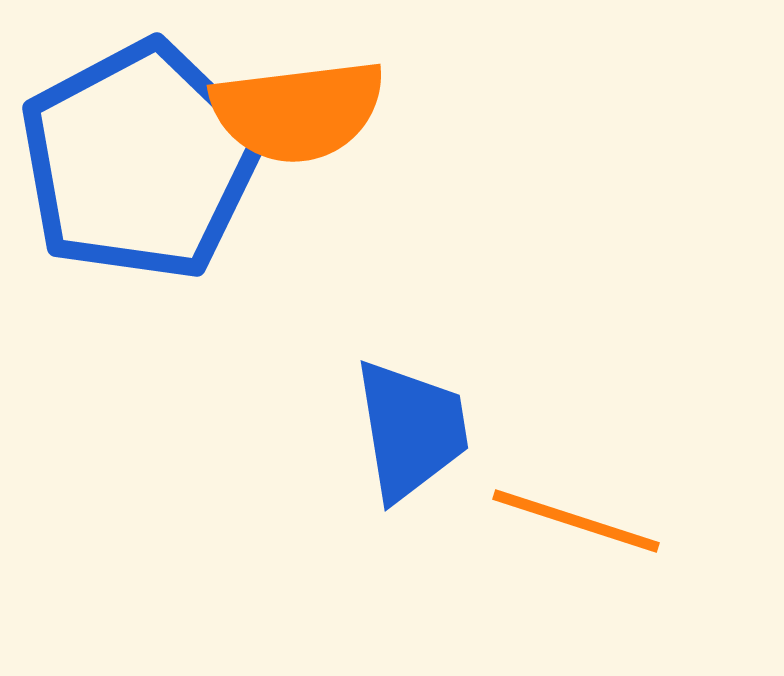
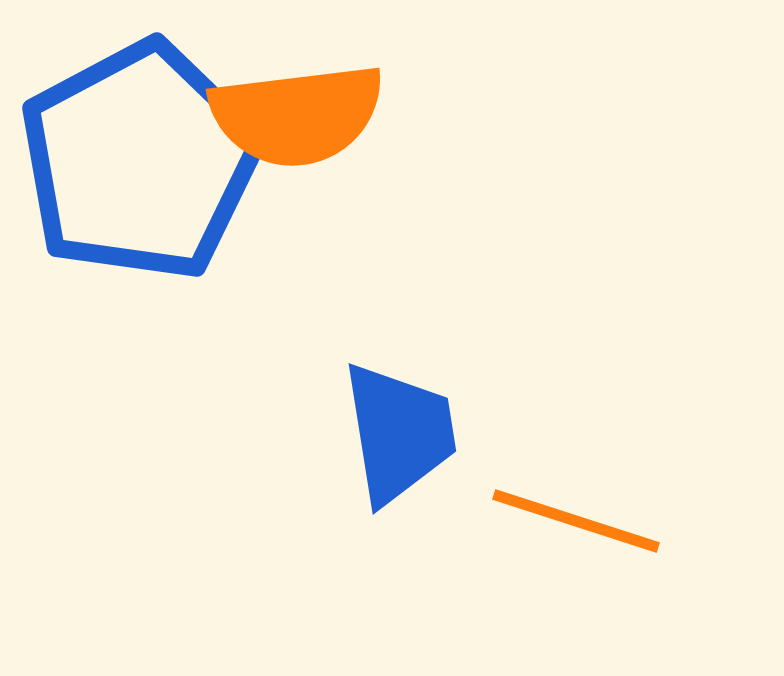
orange semicircle: moved 1 px left, 4 px down
blue trapezoid: moved 12 px left, 3 px down
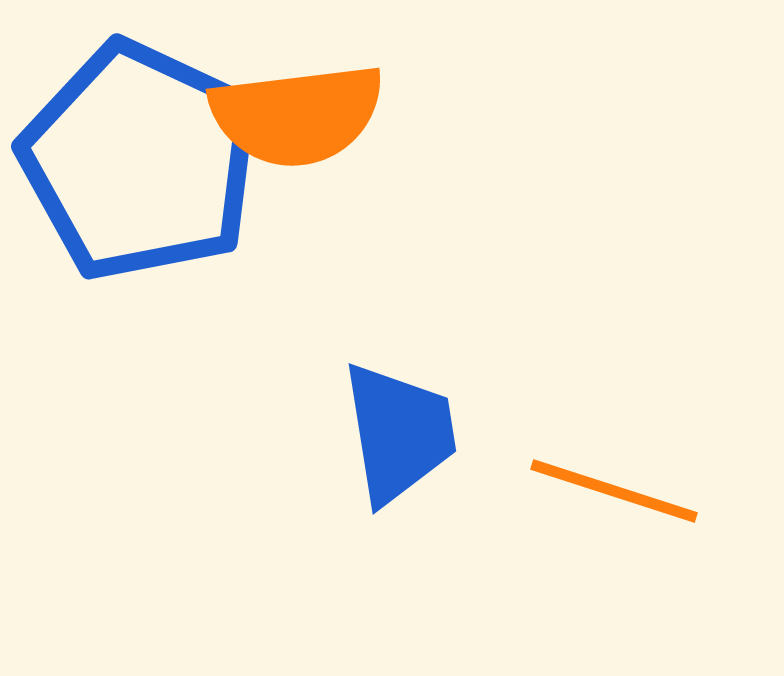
blue pentagon: rotated 19 degrees counterclockwise
orange line: moved 38 px right, 30 px up
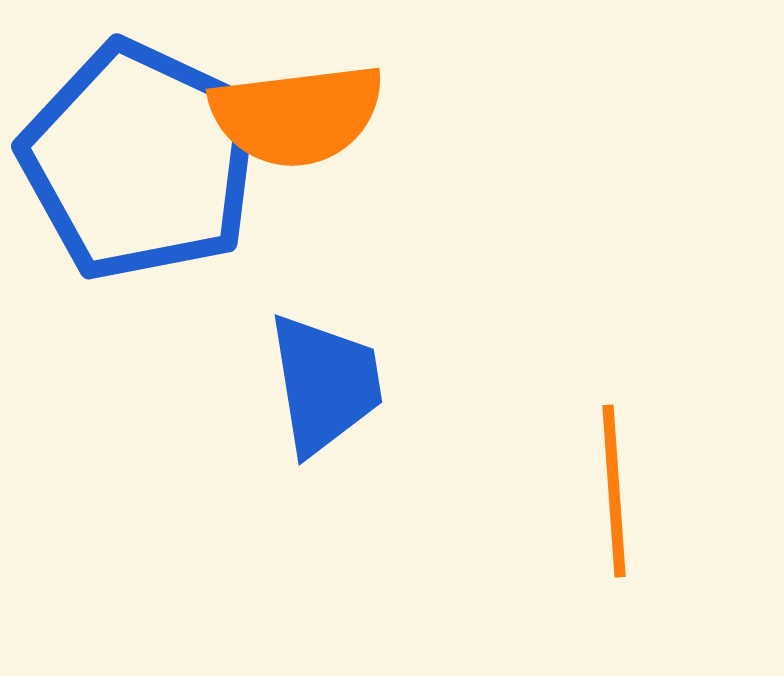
blue trapezoid: moved 74 px left, 49 px up
orange line: rotated 68 degrees clockwise
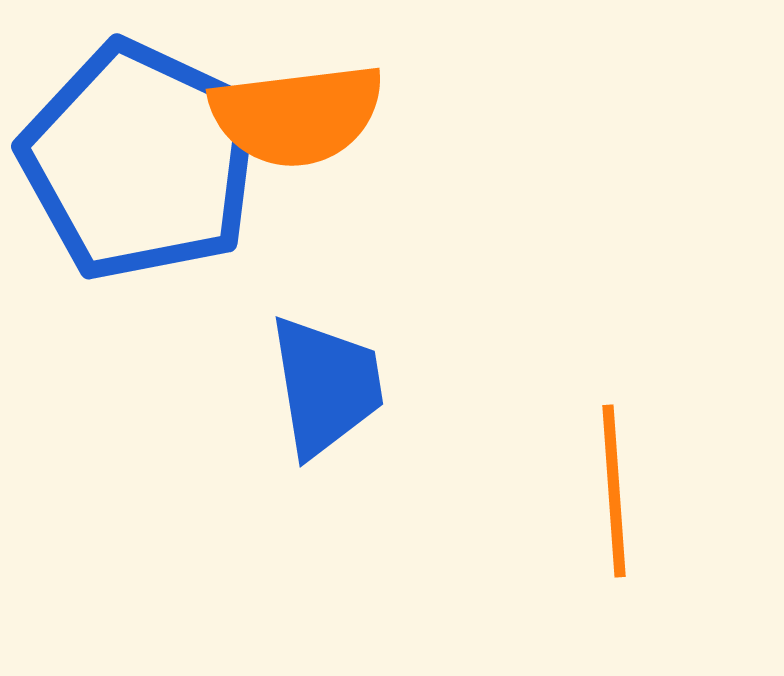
blue trapezoid: moved 1 px right, 2 px down
